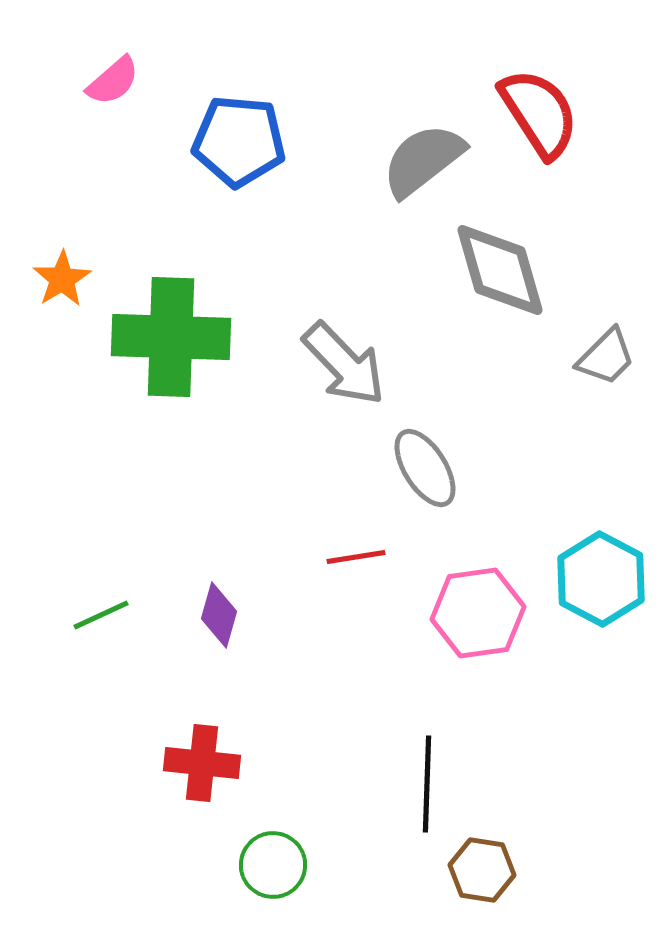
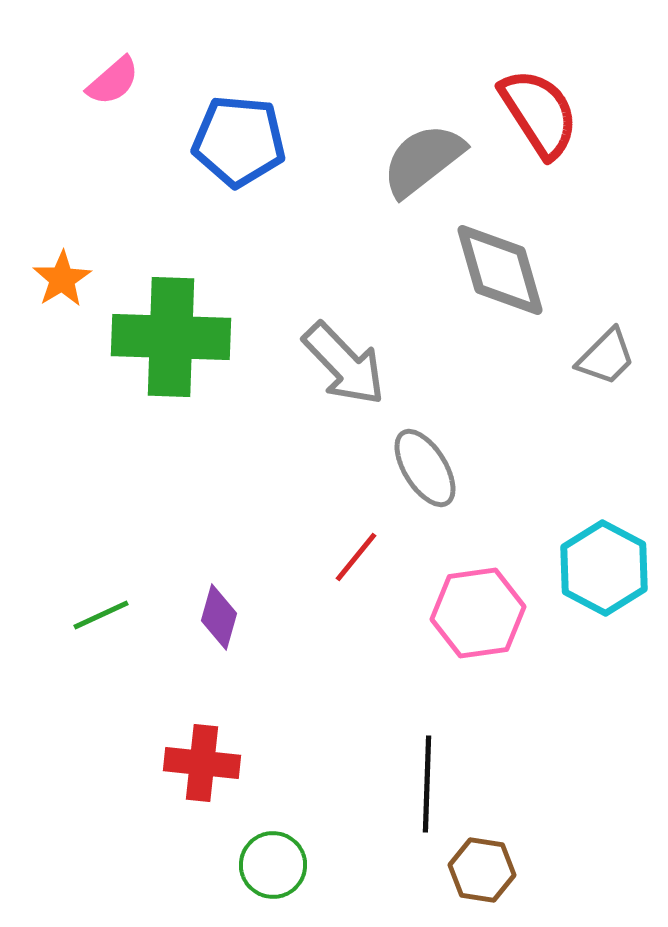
red line: rotated 42 degrees counterclockwise
cyan hexagon: moved 3 px right, 11 px up
purple diamond: moved 2 px down
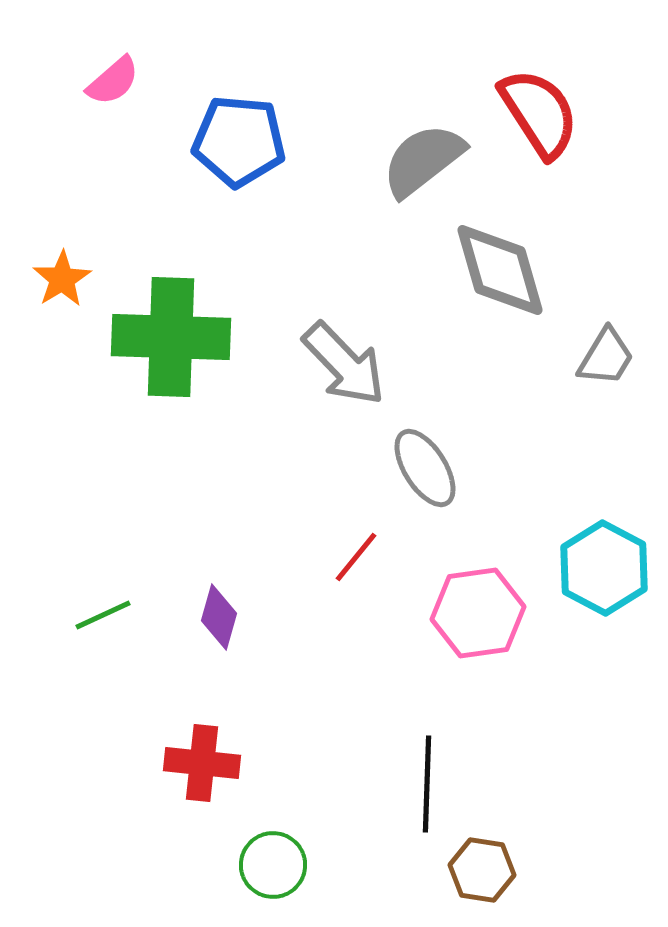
gray trapezoid: rotated 14 degrees counterclockwise
green line: moved 2 px right
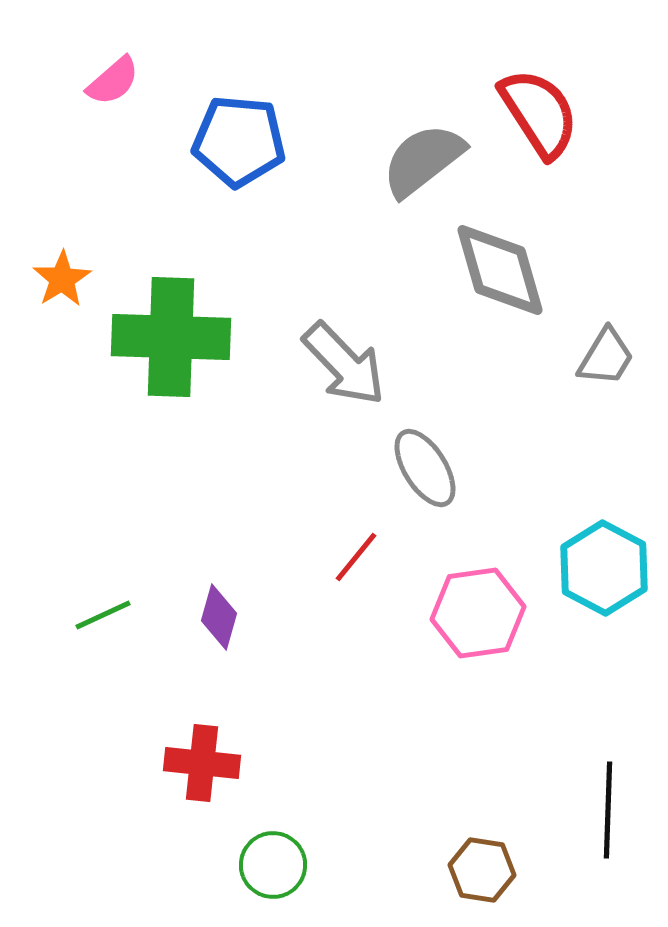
black line: moved 181 px right, 26 px down
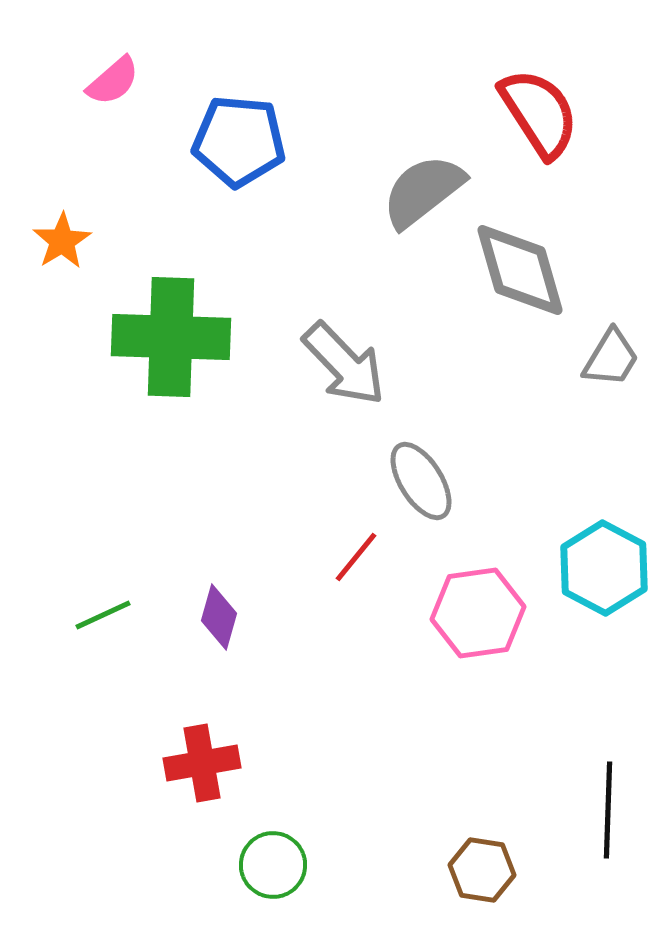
gray semicircle: moved 31 px down
gray diamond: moved 20 px right
orange star: moved 38 px up
gray trapezoid: moved 5 px right, 1 px down
gray ellipse: moved 4 px left, 13 px down
red cross: rotated 16 degrees counterclockwise
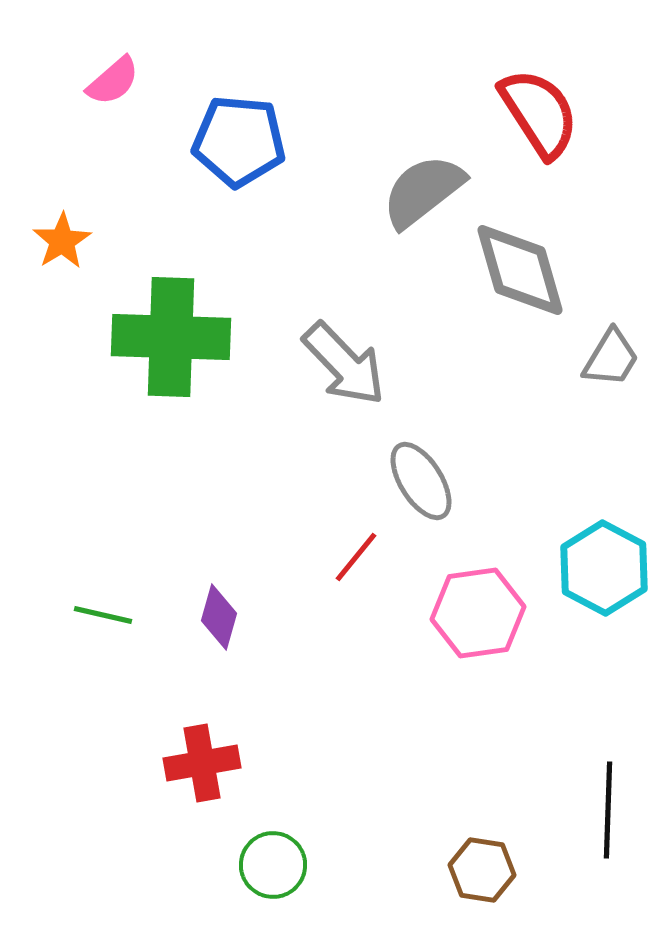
green line: rotated 38 degrees clockwise
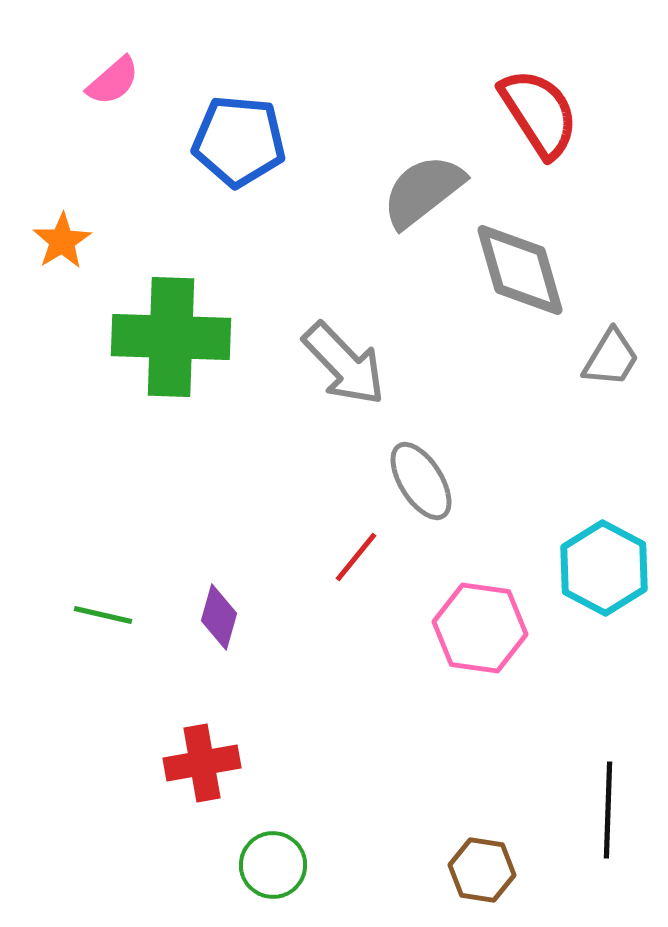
pink hexagon: moved 2 px right, 15 px down; rotated 16 degrees clockwise
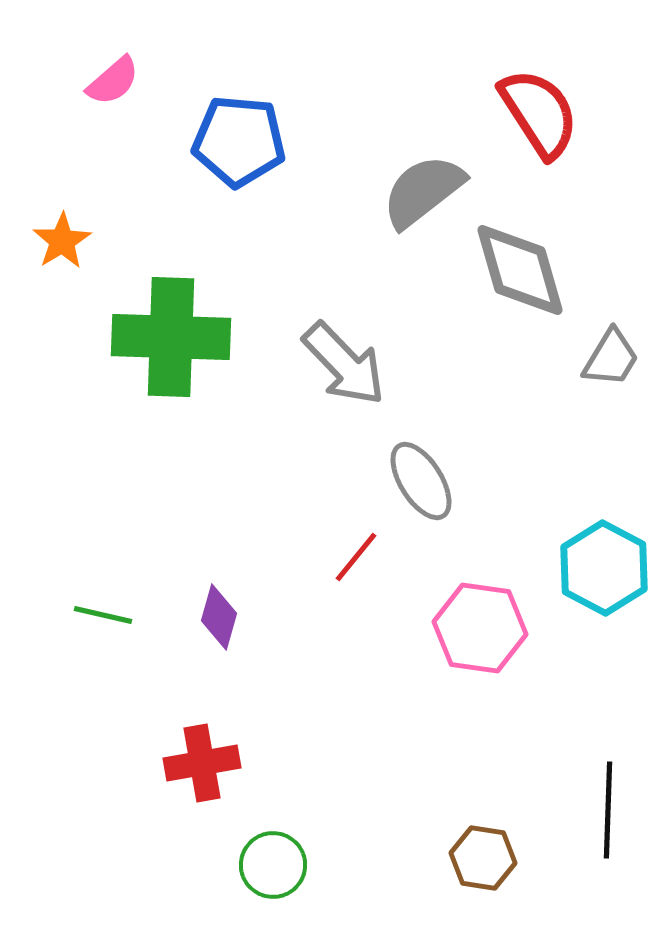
brown hexagon: moved 1 px right, 12 px up
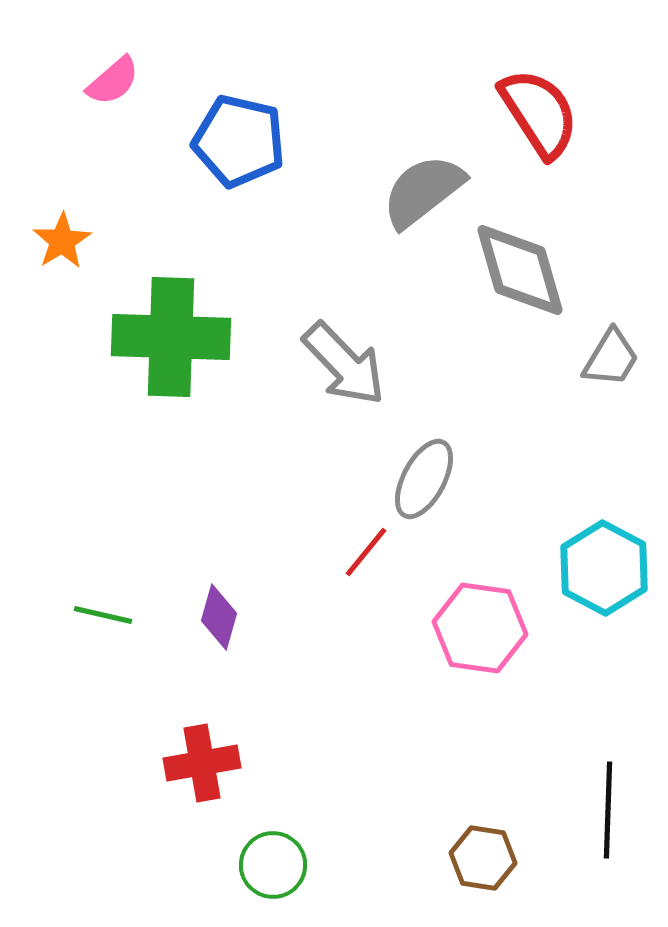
blue pentagon: rotated 8 degrees clockwise
gray ellipse: moved 3 px right, 2 px up; rotated 60 degrees clockwise
red line: moved 10 px right, 5 px up
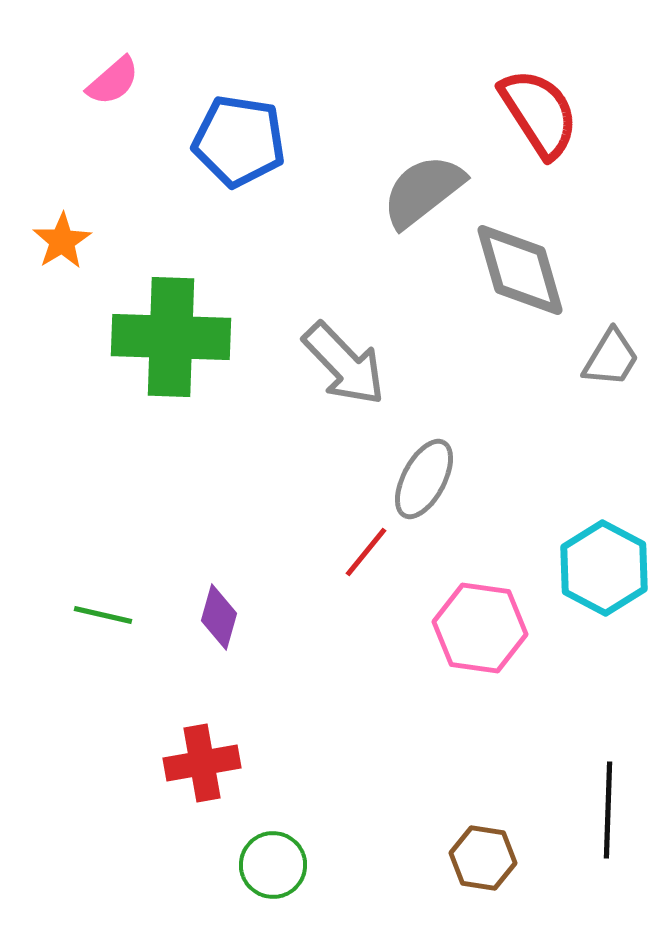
blue pentagon: rotated 4 degrees counterclockwise
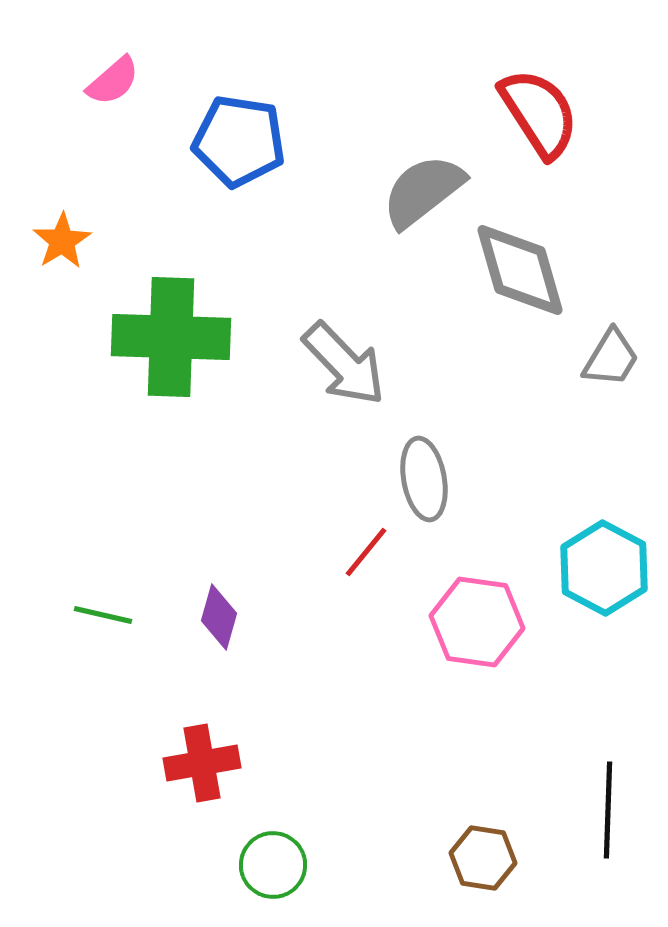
gray ellipse: rotated 38 degrees counterclockwise
pink hexagon: moved 3 px left, 6 px up
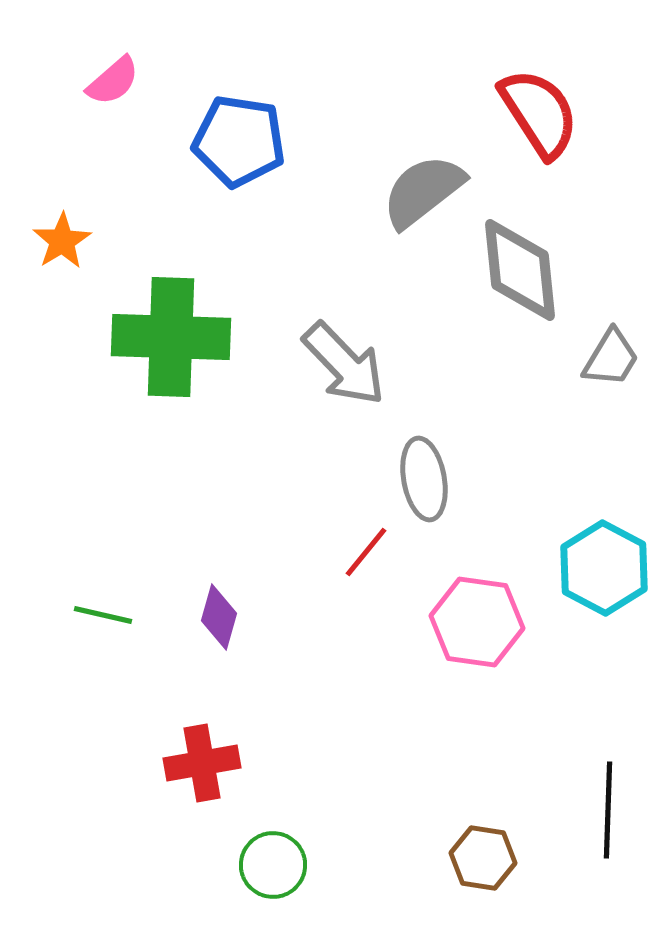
gray diamond: rotated 10 degrees clockwise
